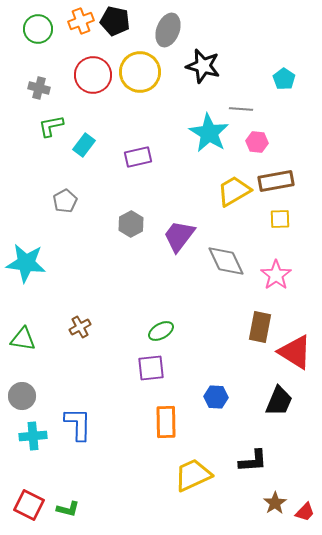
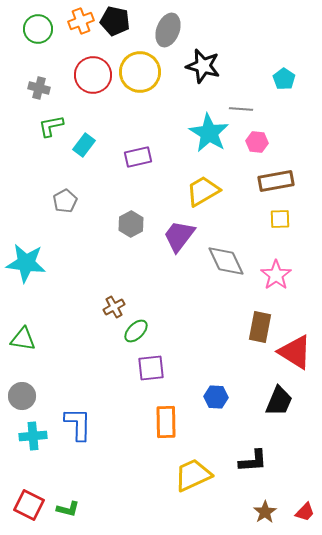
yellow trapezoid at (234, 191): moved 31 px left
brown cross at (80, 327): moved 34 px right, 20 px up
green ellipse at (161, 331): moved 25 px left; rotated 15 degrees counterclockwise
brown star at (275, 503): moved 10 px left, 9 px down
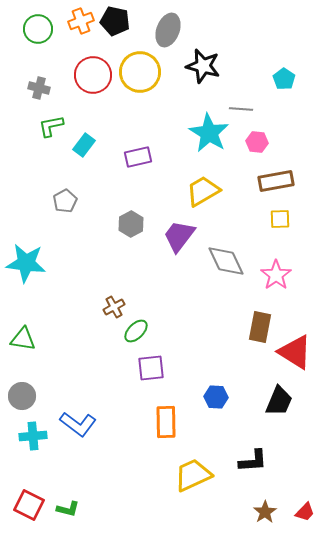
blue L-shape at (78, 424): rotated 126 degrees clockwise
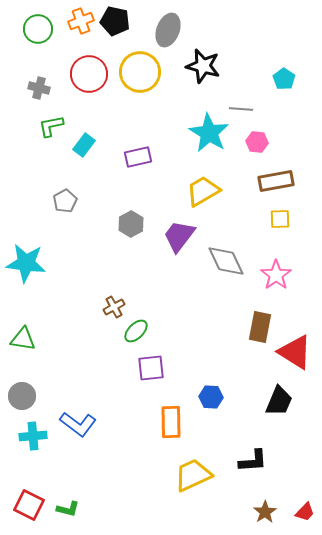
red circle at (93, 75): moved 4 px left, 1 px up
blue hexagon at (216, 397): moved 5 px left
orange rectangle at (166, 422): moved 5 px right
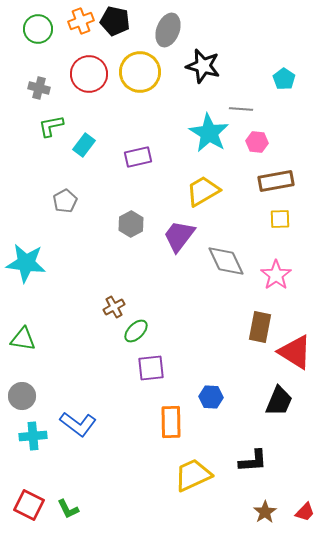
green L-shape at (68, 509): rotated 50 degrees clockwise
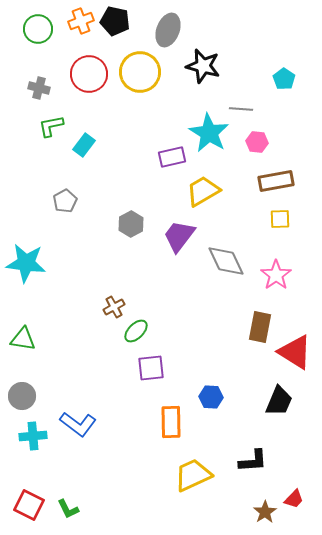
purple rectangle at (138, 157): moved 34 px right
red trapezoid at (305, 512): moved 11 px left, 13 px up
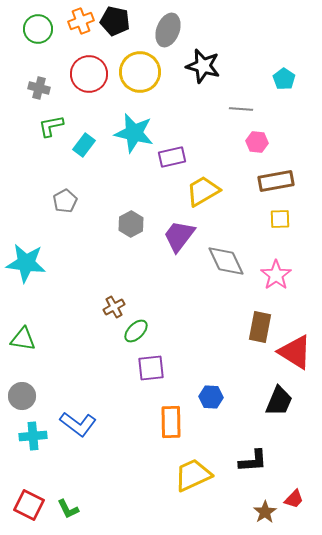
cyan star at (209, 133): moved 75 px left; rotated 18 degrees counterclockwise
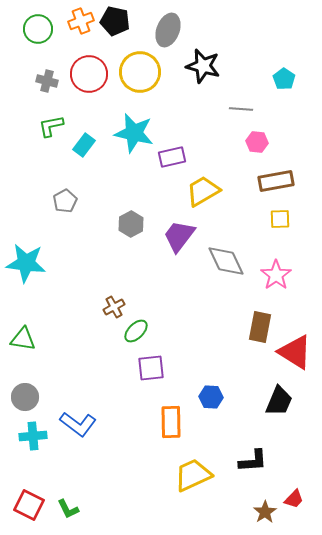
gray cross at (39, 88): moved 8 px right, 7 px up
gray circle at (22, 396): moved 3 px right, 1 px down
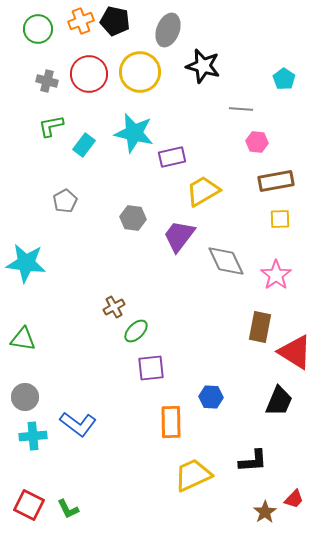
gray hexagon at (131, 224): moved 2 px right, 6 px up; rotated 25 degrees counterclockwise
